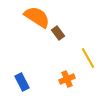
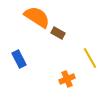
brown rectangle: rotated 24 degrees counterclockwise
yellow line: moved 2 px right
blue rectangle: moved 3 px left, 23 px up
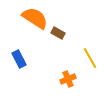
orange semicircle: moved 2 px left, 1 px down
orange cross: moved 1 px right
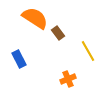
brown rectangle: rotated 24 degrees clockwise
yellow line: moved 2 px left, 7 px up
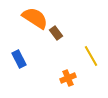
brown rectangle: moved 2 px left
yellow line: moved 3 px right, 5 px down
orange cross: moved 1 px up
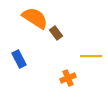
yellow line: rotated 60 degrees counterclockwise
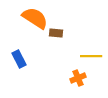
brown rectangle: rotated 48 degrees counterclockwise
orange cross: moved 10 px right
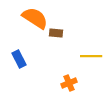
orange cross: moved 9 px left, 5 px down
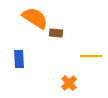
blue rectangle: rotated 24 degrees clockwise
orange cross: rotated 21 degrees counterclockwise
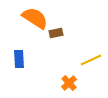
brown rectangle: rotated 16 degrees counterclockwise
yellow line: moved 4 px down; rotated 25 degrees counterclockwise
